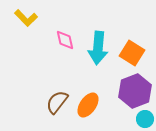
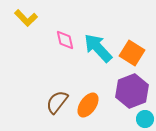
cyan arrow: rotated 132 degrees clockwise
purple hexagon: moved 3 px left
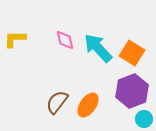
yellow L-shape: moved 11 px left, 21 px down; rotated 135 degrees clockwise
cyan circle: moved 1 px left
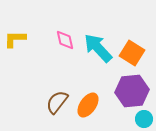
purple hexagon: rotated 16 degrees clockwise
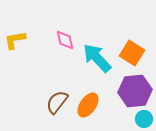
yellow L-shape: moved 1 px down; rotated 10 degrees counterclockwise
cyan arrow: moved 1 px left, 10 px down
purple hexagon: moved 3 px right
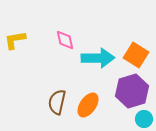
orange square: moved 4 px right, 2 px down
cyan arrow: moved 1 px right; rotated 132 degrees clockwise
purple hexagon: moved 3 px left; rotated 12 degrees counterclockwise
brown semicircle: rotated 25 degrees counterclockwise
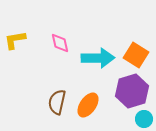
pink diamond: moved 5 px left, 3 px down
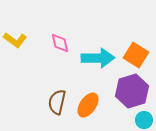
yellow L-shape: rotated 135 degrees counterclockwise
cyan circle: moved 1 px down
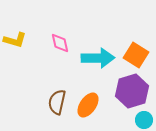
yellow L-shape: rotated 20 degrees counterclockwise
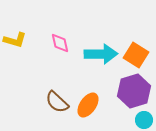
cyan arrow: moved 3 px right, 4 px up
purple hexagon: moved 2 px right
brown semicircle: rotated 60 degrees counterclockwise
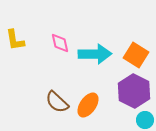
yellow L-shape: rotated 65 degrees clockwise
cyan arrow: moved 6 px left
purple hexagon: rotated 16 degrees counterclockwise
cyan circle: moved 1 px right
